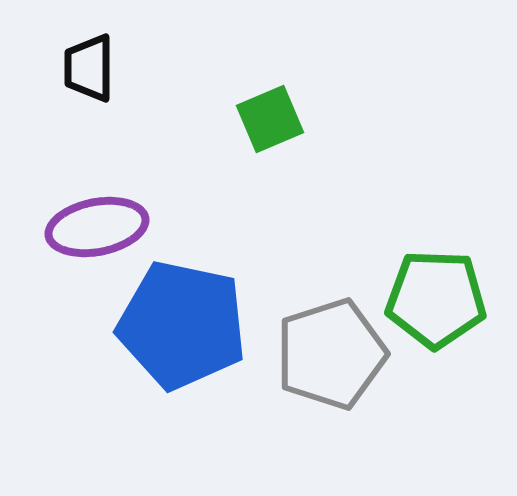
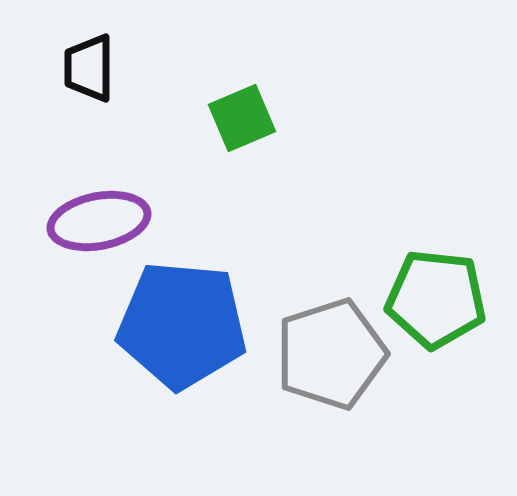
green square: moved 28 px left, 1 px up
purple ellipse: moved 2 px right, 6 px up
green pentagon: rotated 4 degrees clockwise
blue pentagon: rotated 7 degrees counterclockwise
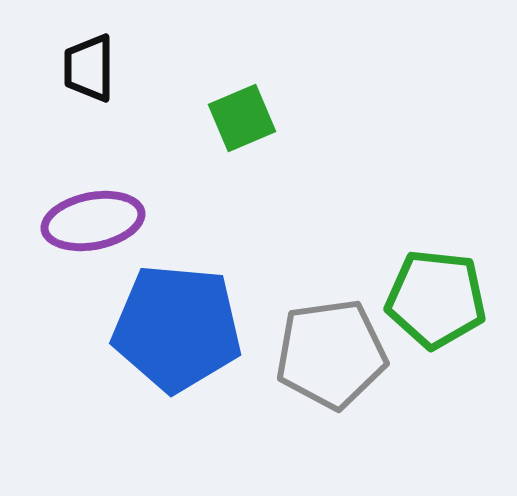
purple ellipse: moved 6 px left
blue pentagon: moved 5 px left, 3 px down
gray pentagon: rotated 10 degrees clockwise
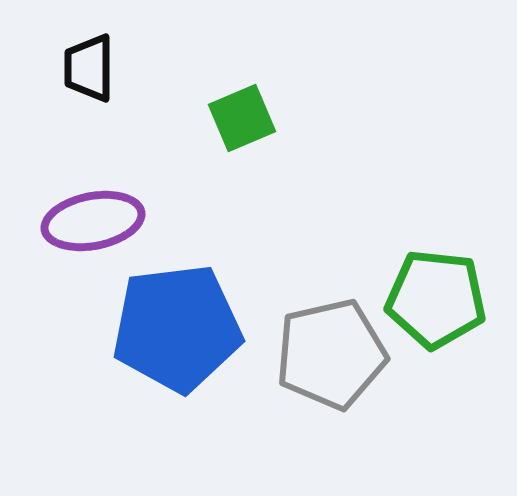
blue pentagon: rotated 12 degrees counterclockwise
gray pentagon: rotated 5 degrees counterclockwise
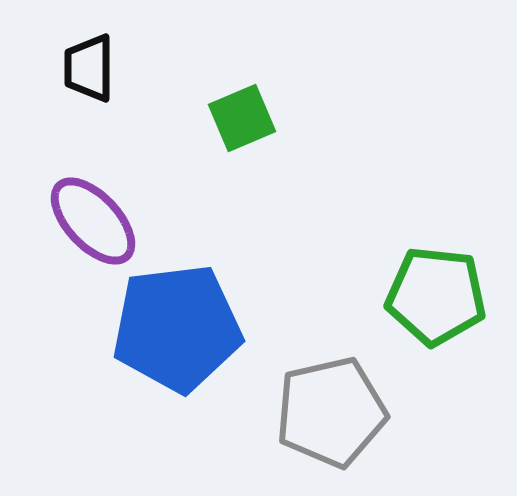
purple ellipse: rotated 58 degrees clockwise
green pentagon: moved 3 px up
gray pentagon: moved 58 px down
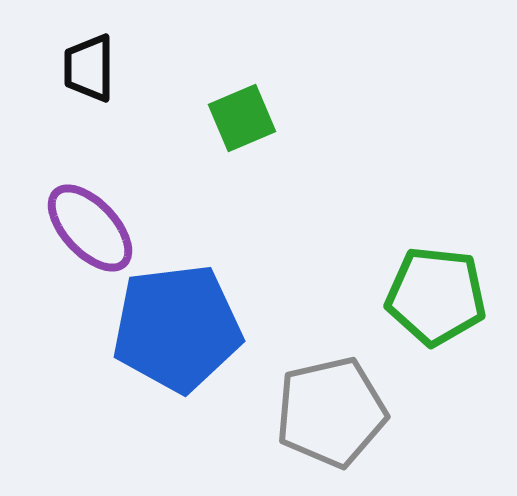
purple ellipse: moved 3 px left, 7 px down
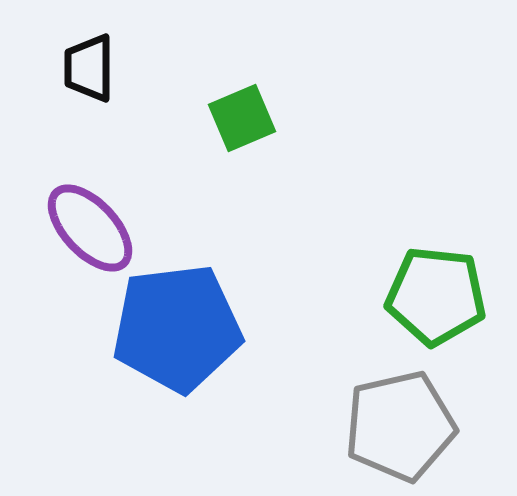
gray pentagon: moved 69 px right, 14 px down
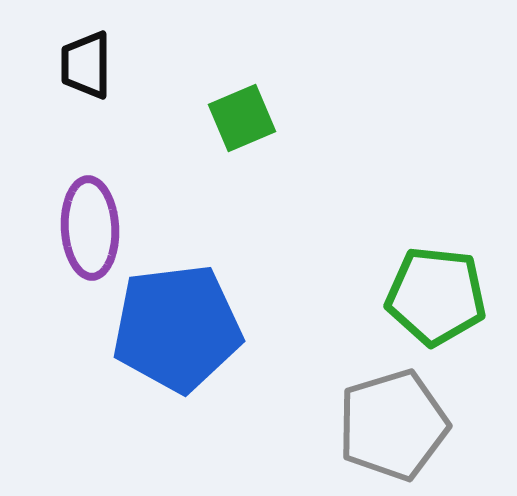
black trapezoid: moved 3 px left, 3 px up
purple ellipse: rotated 40 degrees clockwise
gray pentagon: moved 7 px left, 1 px up; rotated 4 degrees counterclockwise
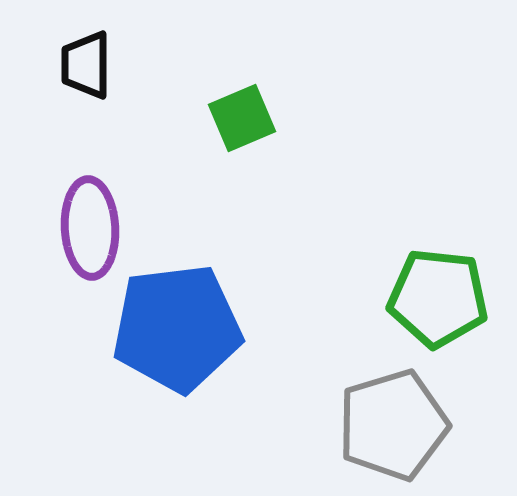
green pentagon: moved 2 px right, 2 px down
